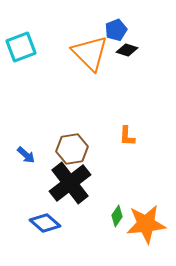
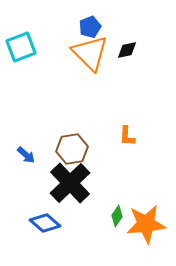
blue pentagon: moved 26 px left, 3 px up
black diamond: rotated 30 degrees counterclockwise
black cross: rotated 6 degrees counterclockwise
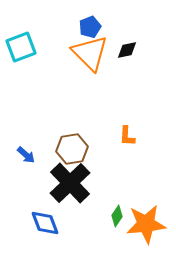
blue diamond: rotated 28 degrees clockwise
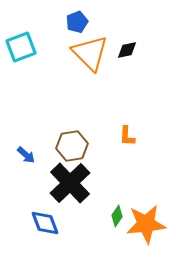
blue pentagon: moved 13 px left, 5 px up
brown hexagon: moved 3 px up
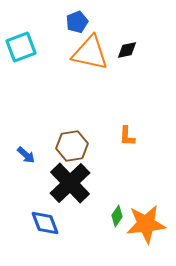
orange triangle: rotated 33 degrees counterclockwise
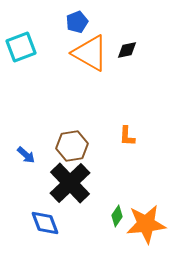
orange triangle: rotated 18 degrees clockwise
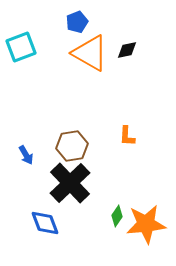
blue arrow: rotated 18 degrees clockwise
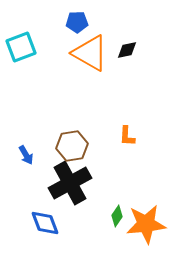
blue pentagon: rotated 20 degrees clockwise
black cross: rotated 15 degrees clockwise
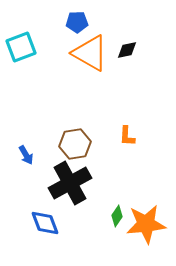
brown hexagon: moved 3 px right, 2 px up
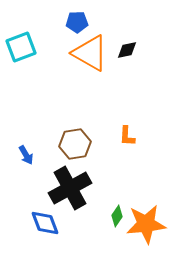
black cross: moved 5 px down
